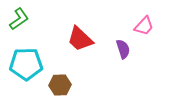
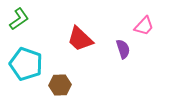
cyan pentagon: rotated 20 degrees clockwise
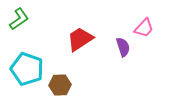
pink trapezoid: moved 2 px down
red trapezoid: rotated 104 degrees clockwise
purple semicircle: moved 2 px up
cyan pentagon: moved 1 px right, 5 px down
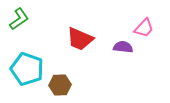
red trapezoid: rotated 124 degrees counterclockwise
purple semicircle: rotated 66 degrees counterclockwise
